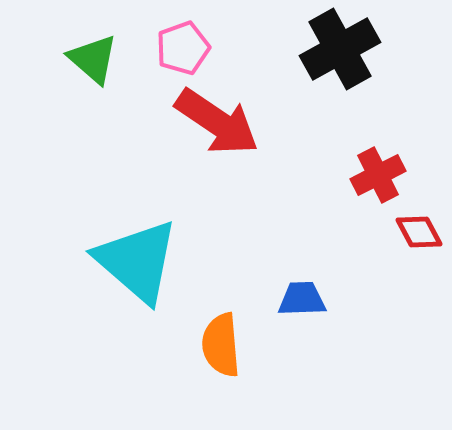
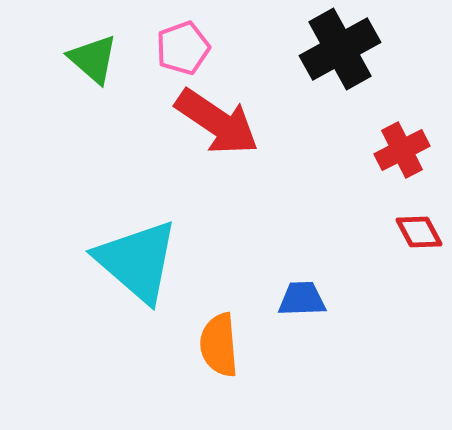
red cross: moved 24 px right, 25 px up
orange semicircle: moved 2 px left
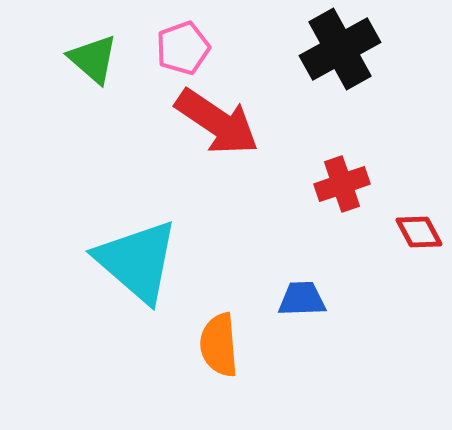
red cross: moved 60 px left, 34 px down; rotated 8 degrees clockwise
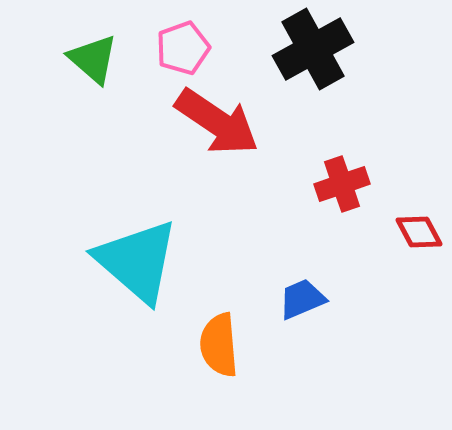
black cross: moved 27 px left
blue trapezoid: rotated 21 degrees counterclockwise
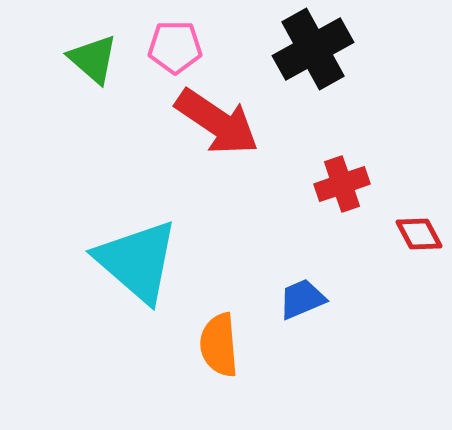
pink pentagon: moved 8 px left, 1 px up; rotated 20 degrees clockwise
red diamond: moved 2 px down
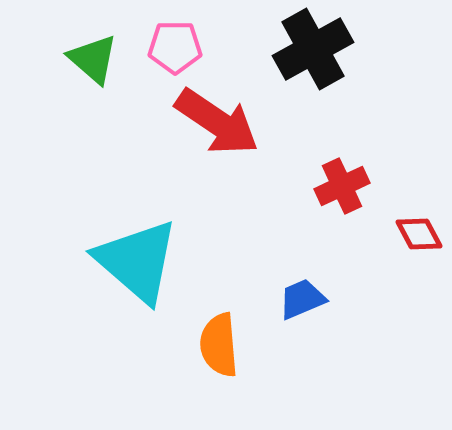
red cross: moved 2 px down; rotated 6 degrees counterclockwise
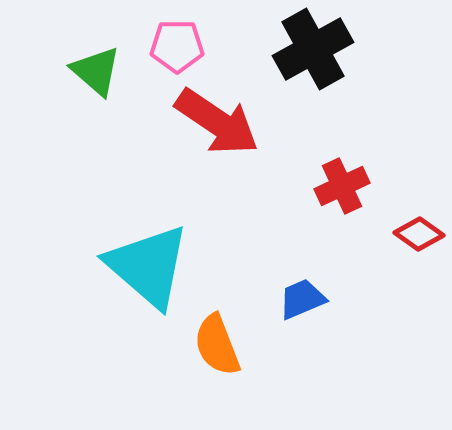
pink pentagon: moved 2 px right, 1 px up
green triangle: moved 3 px right, 12 px down
red diamond: rotated 27 degrees counterclockwise
cyan triangle: moved 11 px right, 5 px down
orange semicircle: moved 2 px left; rotated 16 degrees counterclockwise
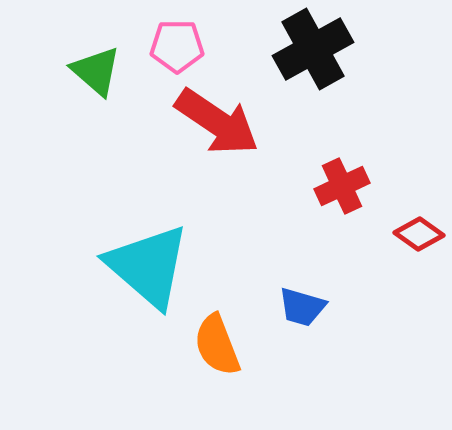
blue trapezoid: moved 8 px down; rotated 141 degrees counterclockwise
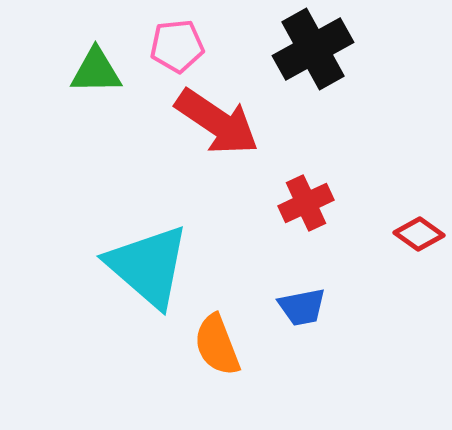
pink pentagon: rotated 6 degrees counterclockwise
green triangle: rotated 42 degrees counterclockwise
red cross: moved 36 px left, 17 px down
blue trapezoid: rotated 27 degrees counterclockwise
